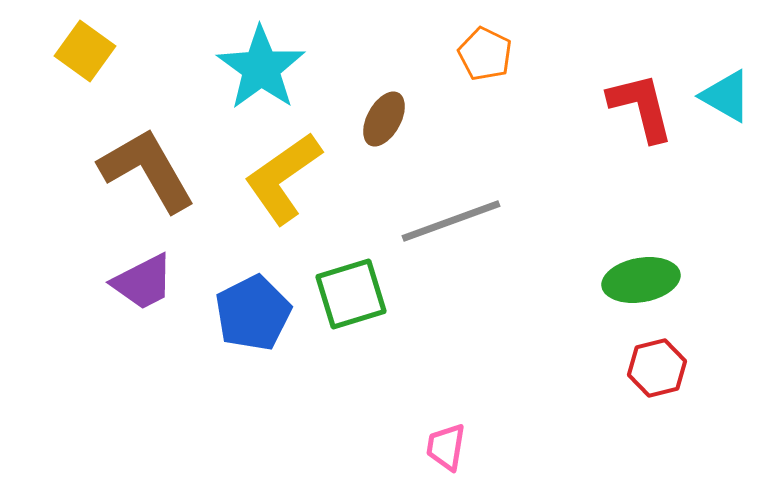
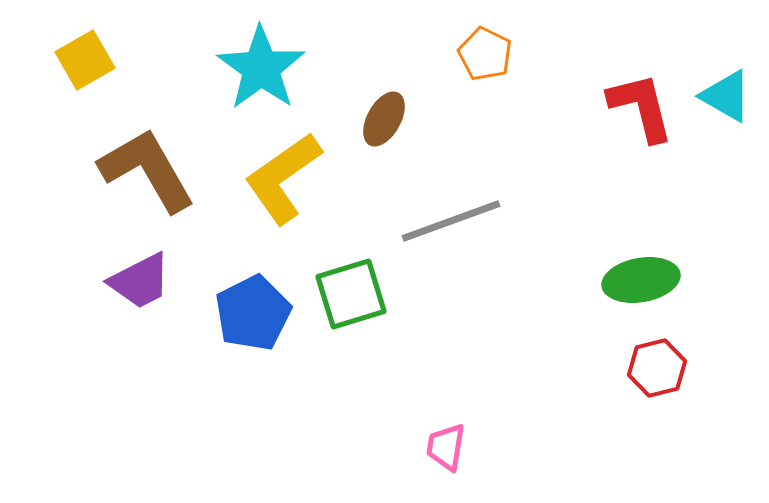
yellow square: moved 9 px down; rotated 24 degrees clockwise
purple trapezoid: moved 3 px left, 1 px up
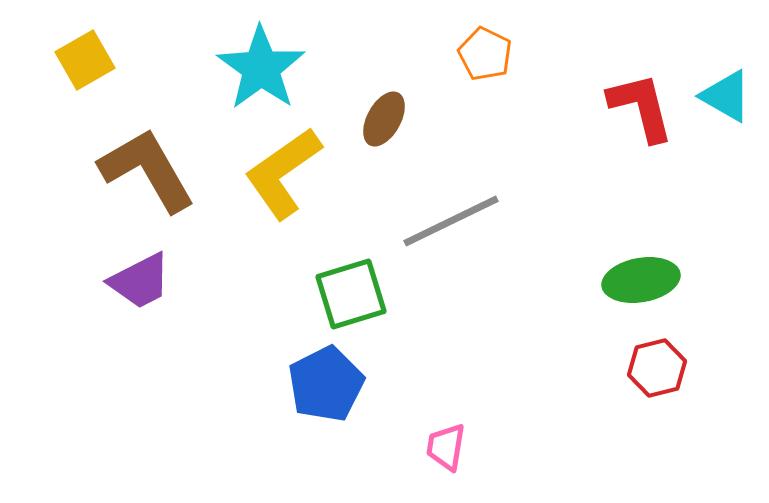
yellow L-shape: moved 5 px up
gray line: rotated 6 degrees counterclockwise
blue pentagon: moved 73 px right, 71 px down
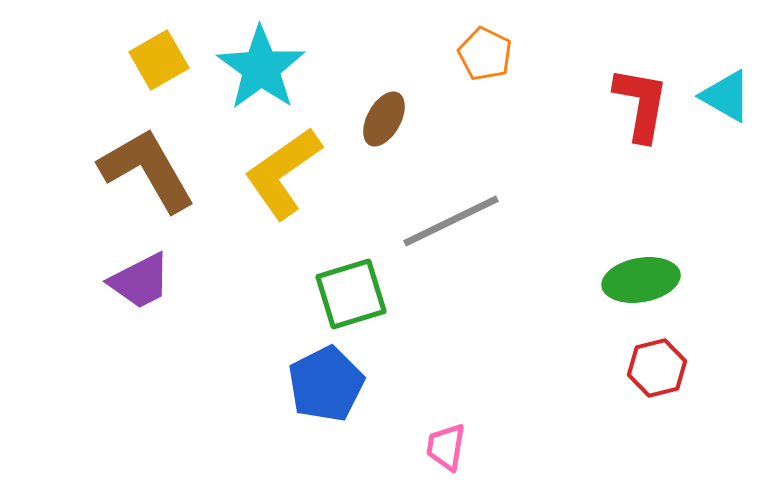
yellow square: moved 74 px right
red L-shape: moved 3 px up; rotated 24 degrees clockwise
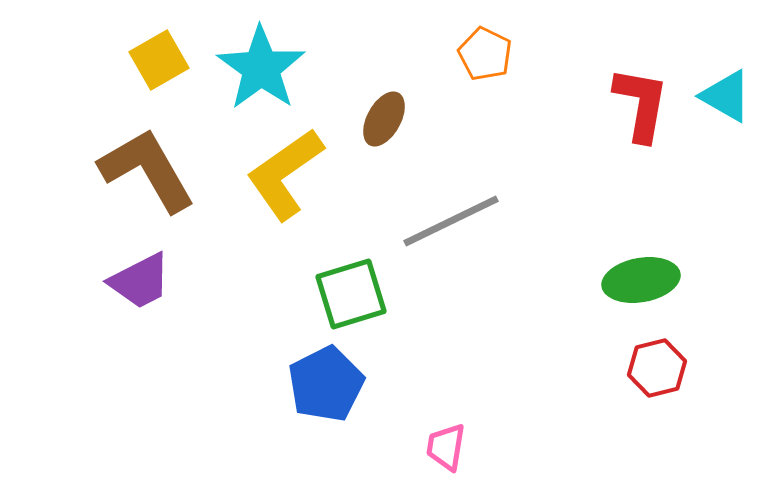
yellow L-shape: moved 2 px right, 1 px down
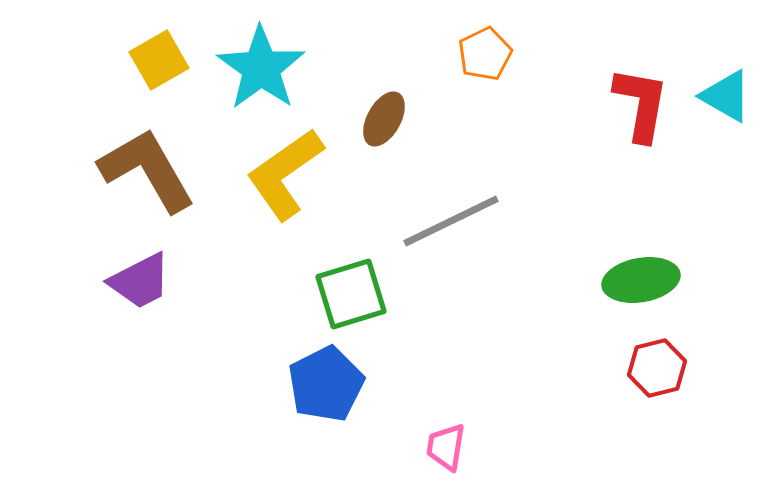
orange pentagon: rotated 20 degrees clockwise
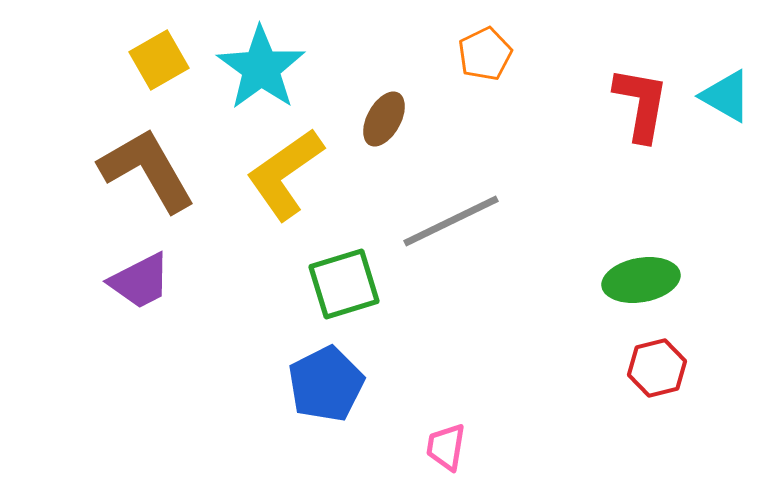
green square: moved 7 px left, 10 px up
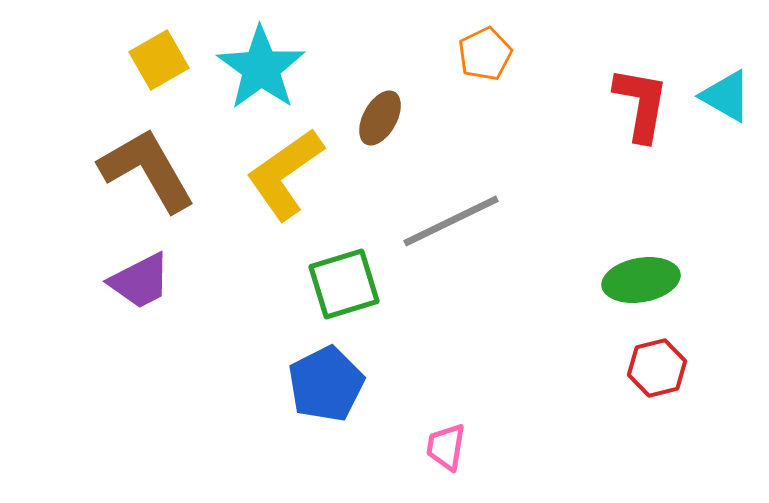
brown ellipse: moved 4 px left, 1 px up
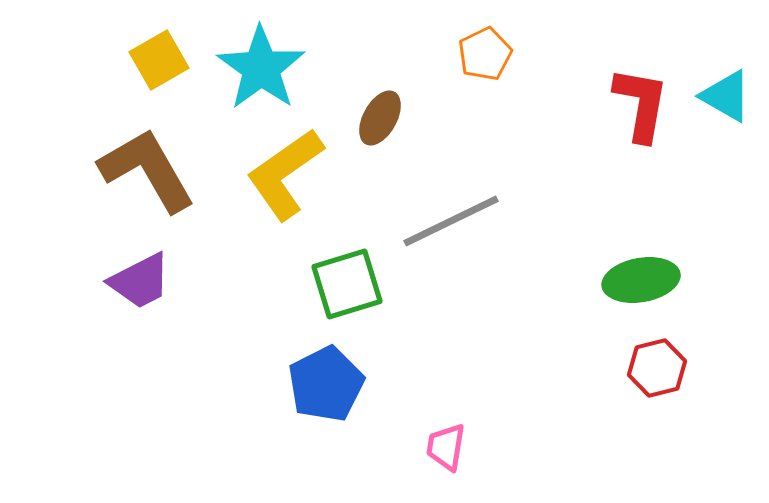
green square: moved 3 px right
